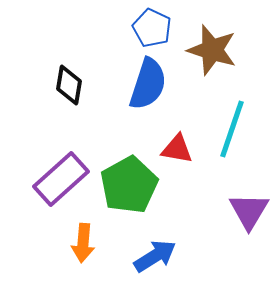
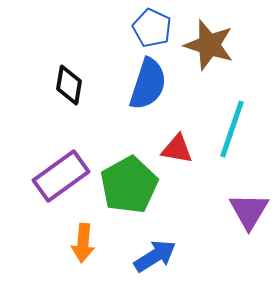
brown star: moved 3 px left, 5 px up
purple rectangle: moved 3 px up; rotated 6 degrees clockwise
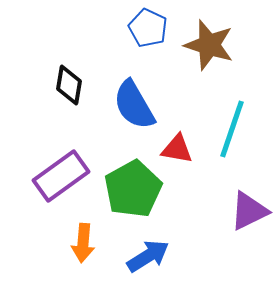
blue pentagon: moved 4 px left
blue semicircle: moved 14 px left, 21 px down; rotated 132 degrees clockwise
green pentagon: moved 4 px right, 4 px down
purple triangle: rotated 33 degrees clockwise
blue arrow: moved 7 px left
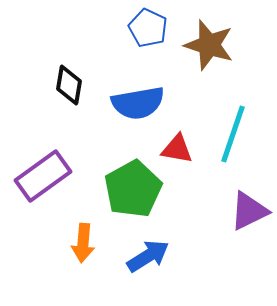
blue semicircle: moved 4 px right, 2 px up; rotated 70 degrees counterclockwise
cyan line: moved 1 px right, 5 px down
purple rectangle: moved 18 px left
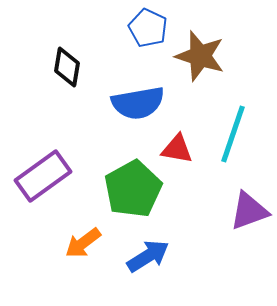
brown star: moved 9 px left, 11 px down
black diamond: moved 2 px left, 18 px up
purple triangle: rotated 6 degrees clockwise
orange arrow: rotated 48 degrees clockwise
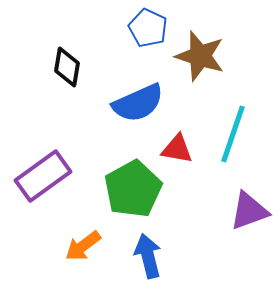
blue semicircle: rotated 14 degrees counterclockwise
orange arrow: moved 3 px down
blue arrow: rotated 72 degrees counterclockwise
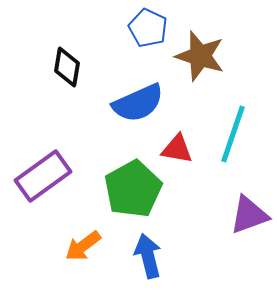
purple triangle: moved 4 px down
